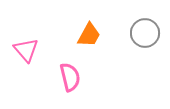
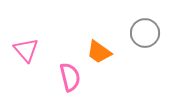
orange trapezoid: moved 10 px right, 17 px down; rotated 96 degrees clockwise
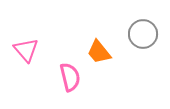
gray circle: moved 2 px left, 1 px down
orange trapezoid: rotated 16 degrees clockwise
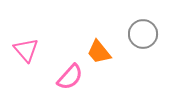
pink semicircle: rotated 56 degrees clockwise
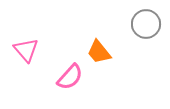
gray circle: moved 3 px right, 10 px up
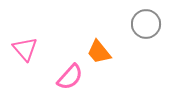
pink triangle: moved 1 px left, 1 px up
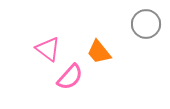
pink triangle: moved 23 px right; rotated 12 degrees counterclockwise
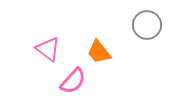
gray circle: moved 1 px right, 1 px down
pink semicircle: moved 3 px right, 4 px down
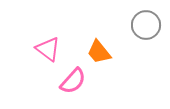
gray circle: moved 1 px left
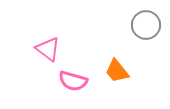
orange trapezoid: moved 18 px right, 19 px down
pink semicircle: rotated 64 degrees clockwise
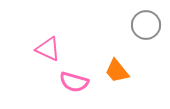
pink triangle: rotated 12 degrees counterclockwise
pink semicircle: moved 1 px right, 1 px down
